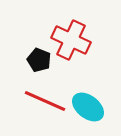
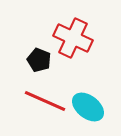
red cross: moved 2 px right, 2 px up
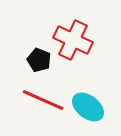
red cross: moved 2 px down
red line: moved 2 px left, 1 px up
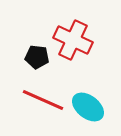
black pentagon: moved 2 px left, 3 px up; rotated 15 degrees counterclockwise
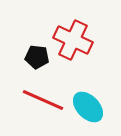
cyan ellipse: rotated 8 degrees clockwise
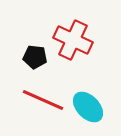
black pentagon: moved 2 px left
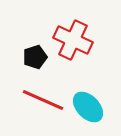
black pentagon: rotated 25 degrees counterclockwise
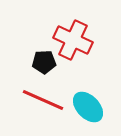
black pentagon: moved 9 px right, 5 px down; rotated 15 degrees clockwise
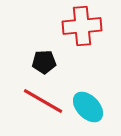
red cross: moved 9 px right, 14 px up; rotated 30 degrees counterclockwise
red line: moved 1 px down; rotated 6 degrees clockwise
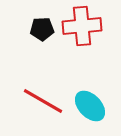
black pentagon: moved 2 px left, 33 px up
cyan ellipse: moved 2 px right, 1 px up
